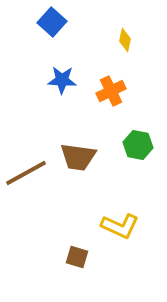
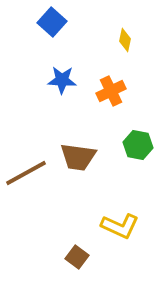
brown square: rotated 20 degrees clockwise
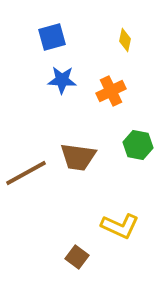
blue square: moved 15 px down; rotated 32 degrees clockwise
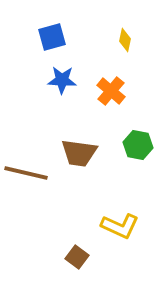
orange cross: rotated 24 degrees counterclockwise
brown trapezoid: moved 1 px right, 4 px up
brown line: rotated 42 degrees clockwise
